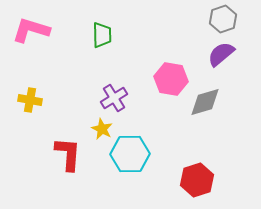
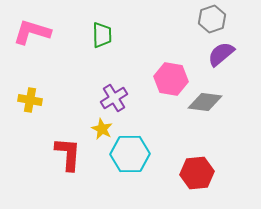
gray hexagon: moved 11 px left
pink L-shape: moved 1 px right, 2 px down
gray diamond: rotated 24 degrees clockwise
red hexagon: moved 7 px up; rotated 12 degrees clockwise
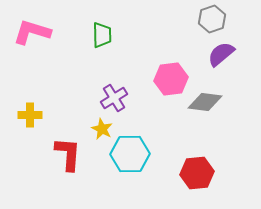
pink hexagon: rotated 16 degrees counterclockwise
yellow cross: moved 15 px down; rotated 10 degrees counterclockwise
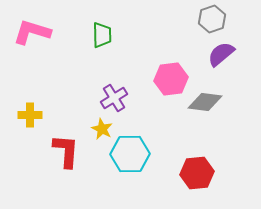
red L-shape: moved 2 px left, 3 px up
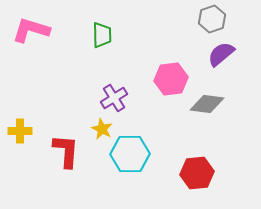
pink L-shape: moved 1 px left, 2 px up
gray diamond: moved 2 px right, 2 px down
yellow cross: moved 10 px left, 16 px down
